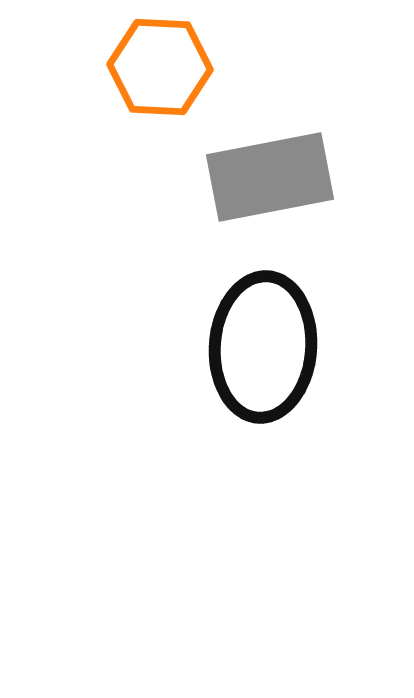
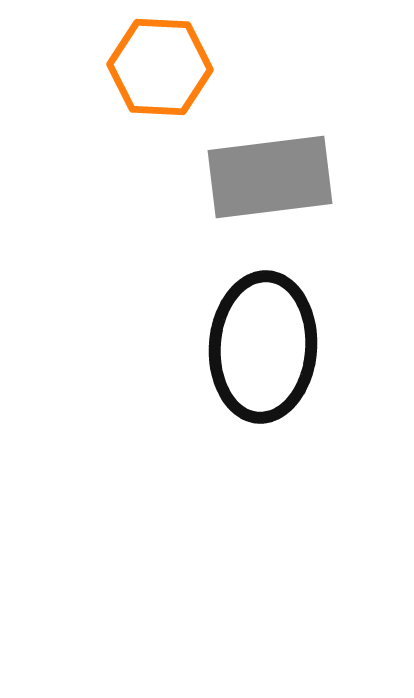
gray rectangle: rotated 4 degrees clockwise
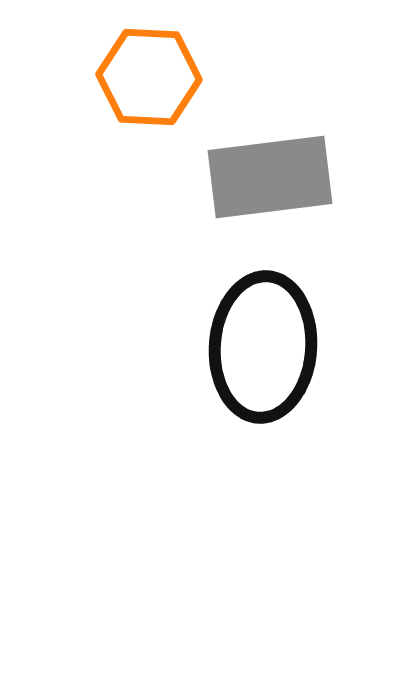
orange hexagon: moved 11 px left, 10 px down
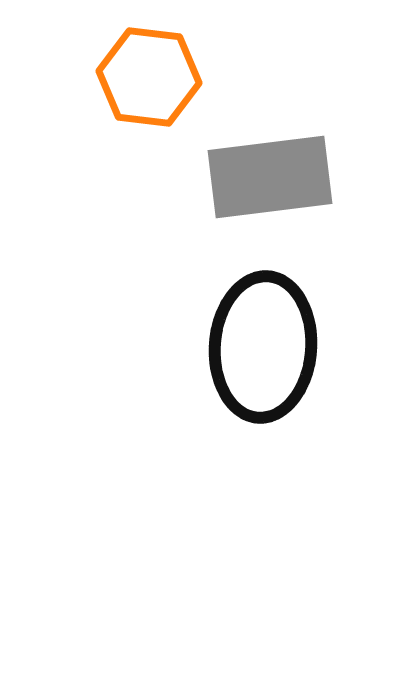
orange hexagon: rotated 4 degrees clockwise
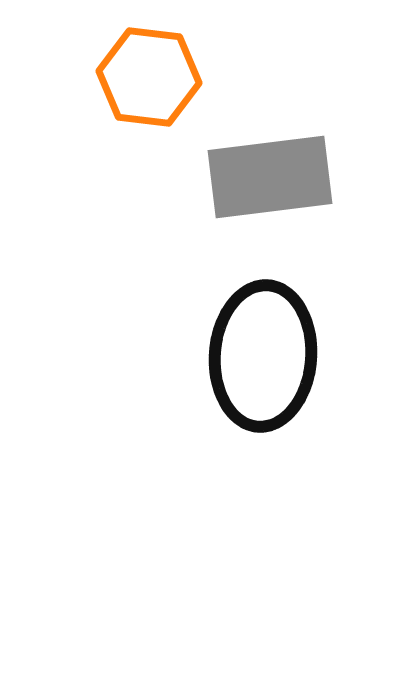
black ellipse: moved 9 px down
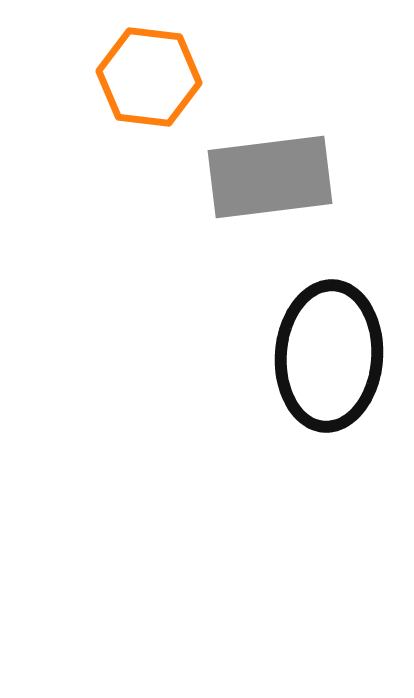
black ellipse: moved 66 px right
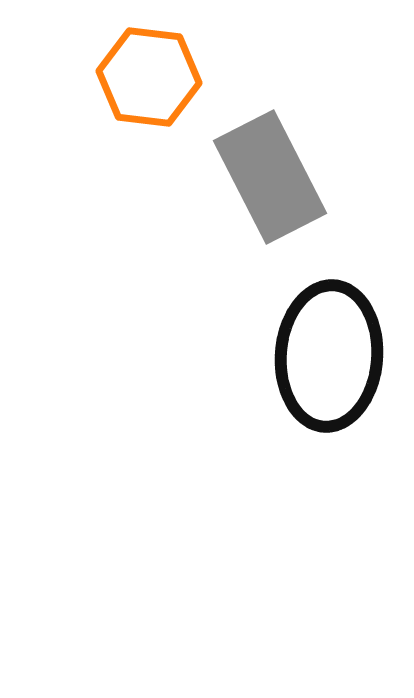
gray rectangle: rotated 70 degrees clockwise
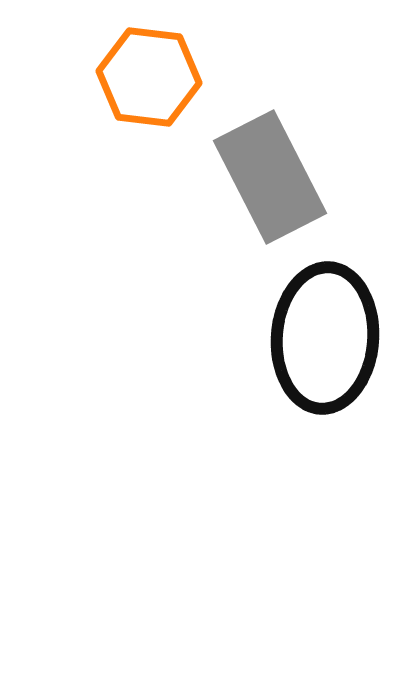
black ellipse: moved 4 px left, 18 px up
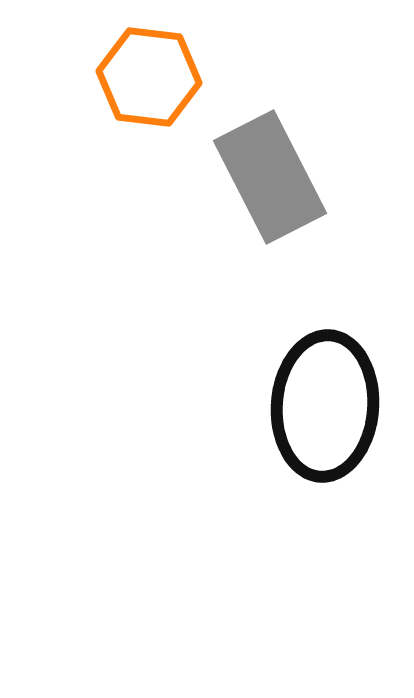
black ellipse: moved 68 px down
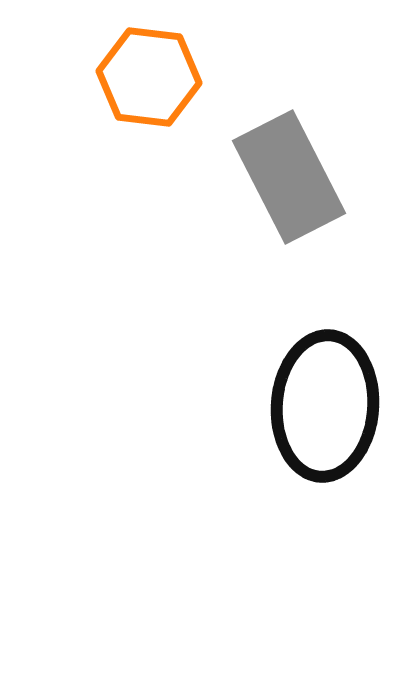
gray rectangle: moved 19 px right
